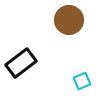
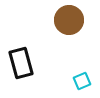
black rectangle: rotated 68 degrees counterclockwise
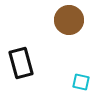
cyan square: moved 1 px left, 1 px down; rotated 36 degrees clockwise
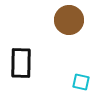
black rectangle: rotated 16 degrees clockwise
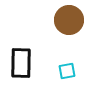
cyan square: moved 14 px left, 11 px up; rotated 24 degrees counterclockwise
